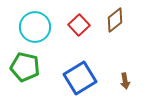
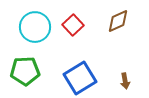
brown diamond: moved 3 px right, 1 px down; rotated 15 degrees clockwise
red square: moved 6 px left
green pentagon: moved 4 px down; rotated 16 degrees counterclockwise
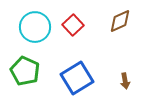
brown diamond: moved 2 px right
green pentagon: rotated 28 degrees clockwise
blue square: moved 3 px left
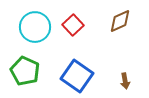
blue square: moved 2 px up; rotated 24 degrees counterclockwise
